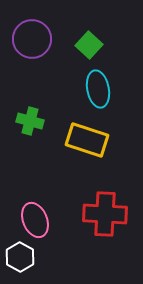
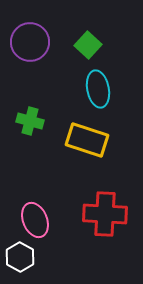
purple circle: moved 2 px left, 3 px down
green square: moved 1 px left
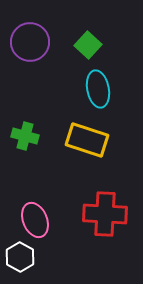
green cross: moved 5 px left, 15 px down
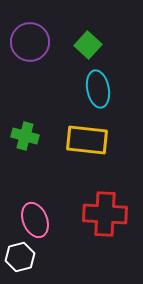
yellow rectangle: rotated 12 degrees counterclockwise
white hexagon: rotated 16 degrees clockwise
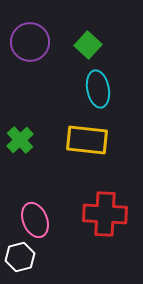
green cross: moved 5 px left, 4 px down; rotated 32 degrees clockwise
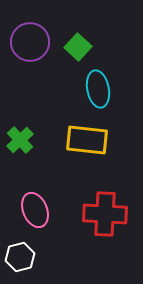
green square: moved 10 px left, 2 px down
pink ellipse: moved 10 px up
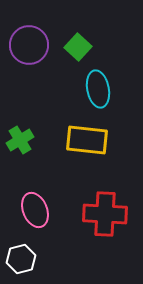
purple circle: moved 1 px left, 3 px down
green cross: rotated 12 degrees clockwise
white hexagon: moved 1 px right, 2 px down
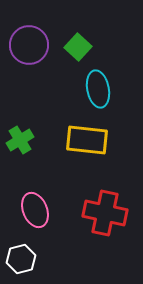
red cross: moved 1 px up; rotated 9 degrees clockwise
